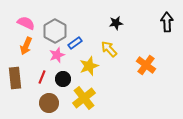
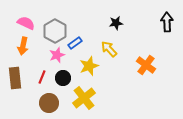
orange arrow: moved 3 px left; rotated 12 degrees counterclockwise
black circle: moved 1 px up
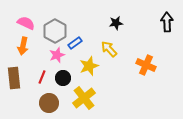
orange cross: rotated 12 degrees counterclockwise
brown rectangle: moved 1 px left
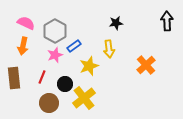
black arrow: moved 1 px up
blue rectangle: moved 1 px left, 3 px down
yellow arrow: rotated 144 degrees counterclockwise
pink star: moved 2 px left
orange cross: rotated 24 degrees clockwise
black circle: moved 2 px right, 6 px down
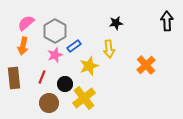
pink semicircle: rotated 66 degrees counterclockwise
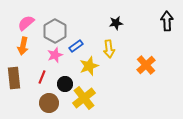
blue rectangle: moved 2 px right
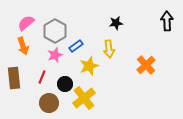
orange arrow: rotated 30 degrees counterclockwise
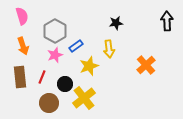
pink semicircle: moved 4 px left, 7 px up; rotated 114 degrees clockwise
brown rectangle: moved 6 px right, 1 px up
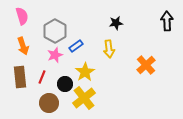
yellow star: moved 4 px left, 6 px down; rotated 12 degrees counterclockwise
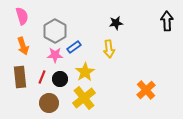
blue rectangle: moved 2 px left, 1 px down
pink star: rotated 21 degrees clockwise
orange cross: moved 25 px down
black circle: moved 5 px left, 5 px up
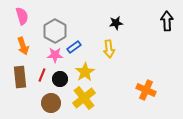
red line: moved 2 px up
orange cross: rotated 24 degrees counterclockwise
brown circle: moved 2 px right
